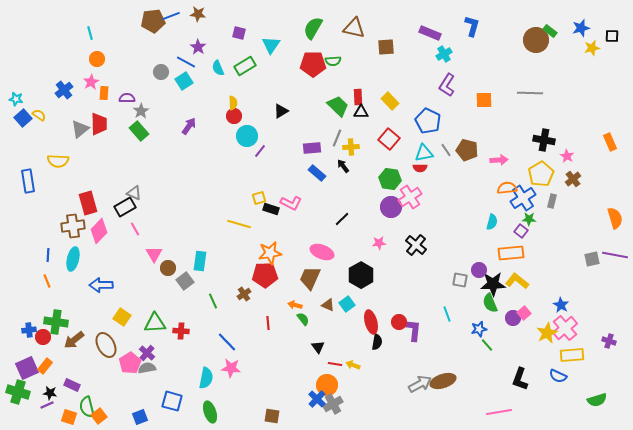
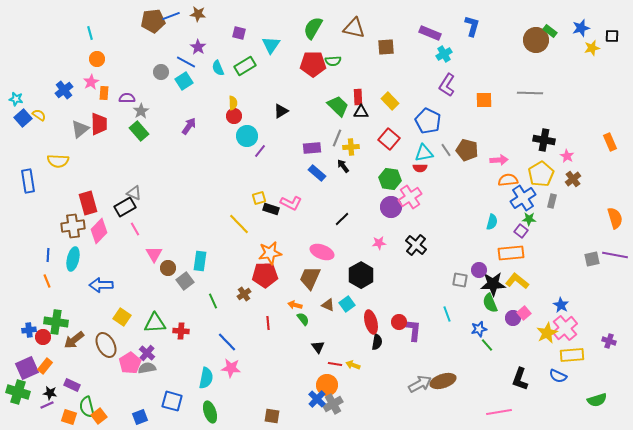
orange semicircle at (507, 188): moved 1 px right, 8 px up
yellow line at (239, 224): rotated 30 degrees clockwise
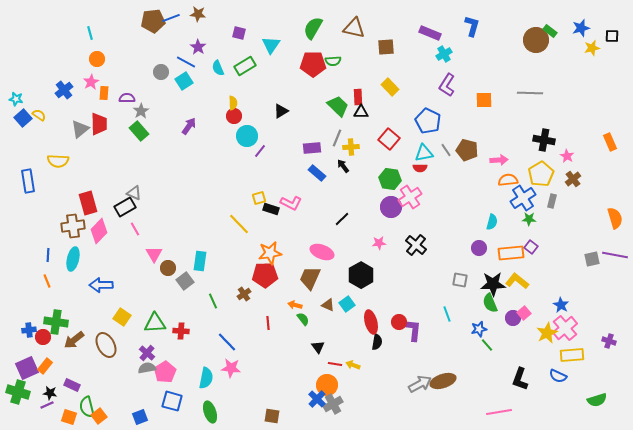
blue line at (171, 16): moved 2 px down
yellow rectangle at (390, 101): moved 14 px up
purple square at (521, 231): moved 10 px right, 16 px down
purple circle at (479, 270): moved 22 px up
pink pentagon at (130, 363): moved 35 px right, 9 px down
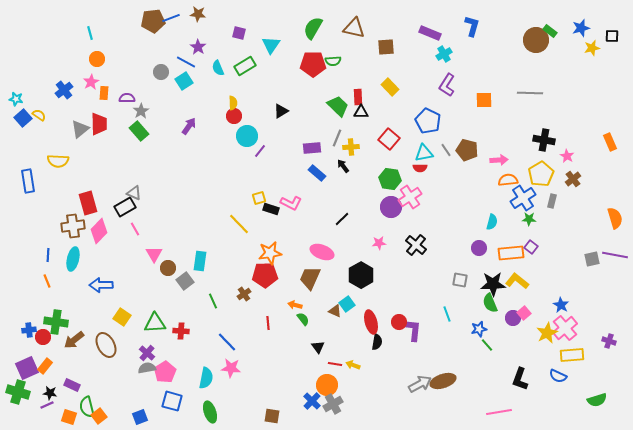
brown triangle at (328, 305): moved 7 px right, 6 px down
blue cross at (317, 399): moved 5 px left, 2 px down
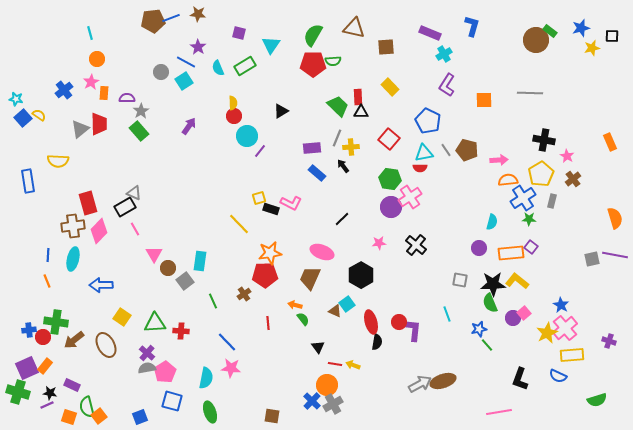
green semicircle at (313, 28): moved 7 px down
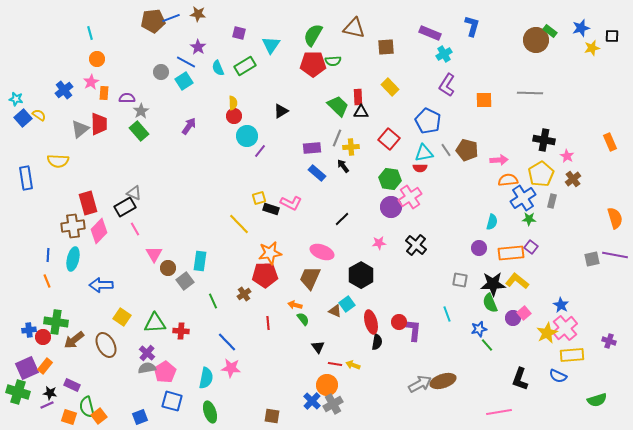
blue rectangle at (28, 181): moved 2 px left, 3 px up
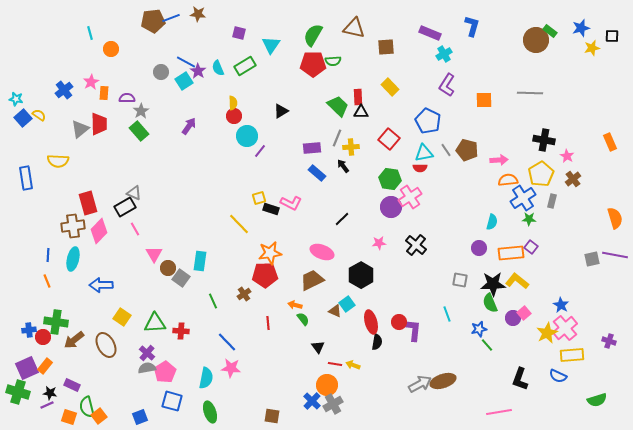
purple star at (198, 47): moved 24 px down
orange circle at (97, 59): moved 14 px right, 10 px up
brown trapezoid at (310, 278): moved 2 px right, 2 px down; rotated 40 degrees clockwise
gray square at (185, 281): moved 4 px left, 3 px up; rotated 18 degrees counterclockwise
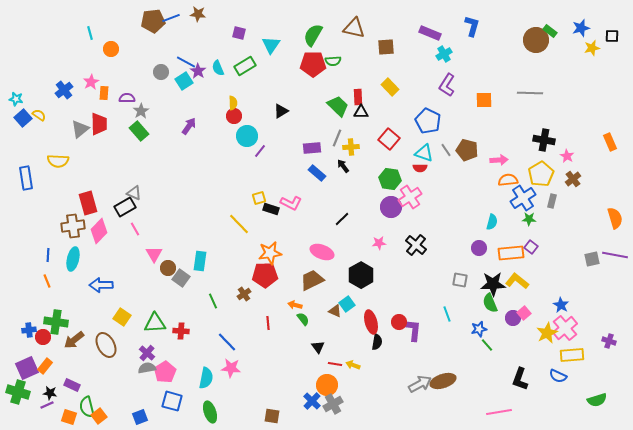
cyan triangle at (424, 153): rotated 30 degrees clockwise
